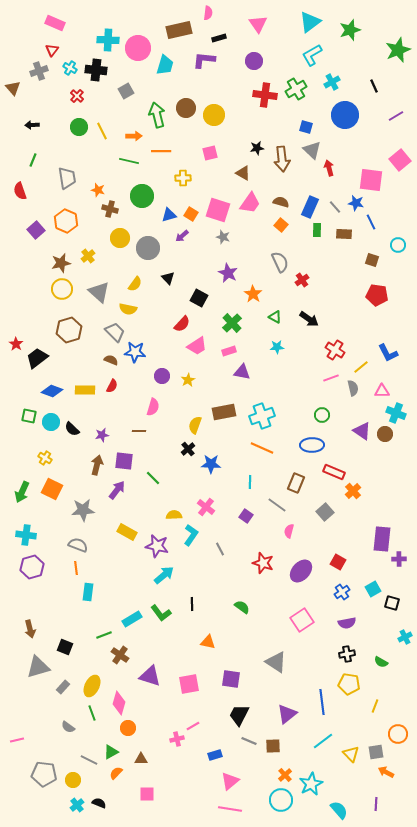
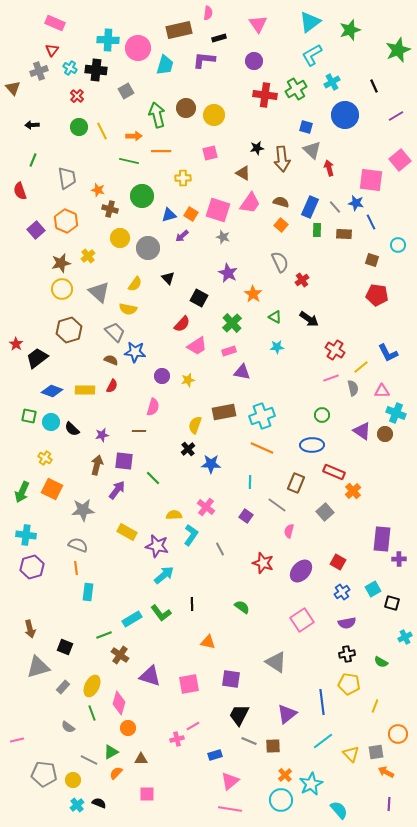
yellow star at (188, 380): rotated 16 degrees clockwise
purple line at (376, 804): moved 13 px right
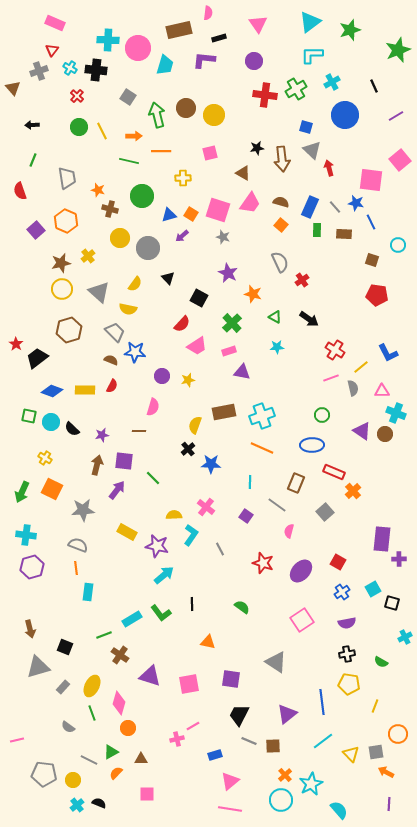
cyan L-shape at (312, 55): rotated 30 degrees clockwise
gray square at (126, 91): moved 2 px right, 6 px down; rotated 28 degrees counterclockwise
orange star at (253, 294): rotated 18 degrees counterclockwise
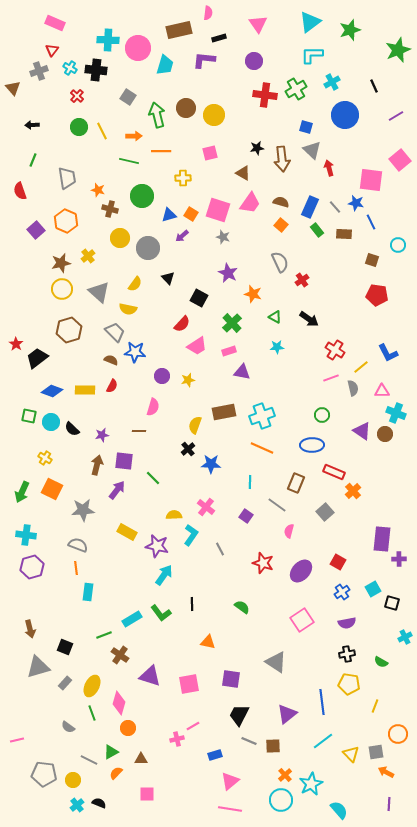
green rectangle at (317, 230): rotated 40 degrees counterclockwise
cyan arrow at (164, 575): rotated 15 degrees counterclockwise
gray rectangle at (63, 687): moved 2 px right, 4 px up
